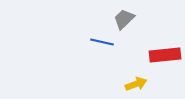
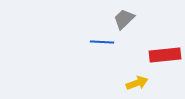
blue line: rotated 10 degrees counterclockwise
yellow arrow: moved 1 px right, 1 px up
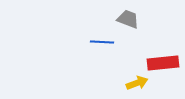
gray trapezoid: moved 4 px right; rotated 65 degrees clockwise
red rectangle: moved 2 px left, 8 px down
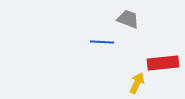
yellow arrow: rotated 45 degrees counterclockwise
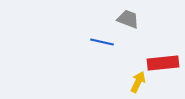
blue line: rotated 10 degrees clockwise
yellow arrow: moved 1 px right, 1 px up
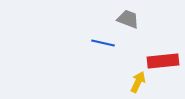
blue line: moved 1 px right, 1 px down
red rectangle: moved 2 px up
